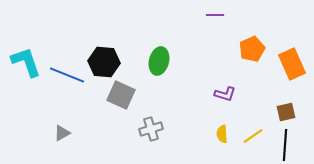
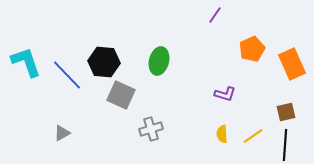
purple line: rotated 54 degrees counterclockwise
blue line: rotated 24 degrees clockwise
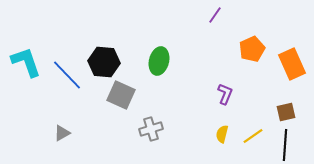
purple L-shape: rotated 85 degrees counterclockwise
yellow semicircle: rotated 18 degrees clockwise
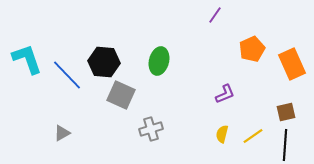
cyan L-shape: moved 1 px right, 3 px up
purple L-shape: rotated 45 degrees clockwise
